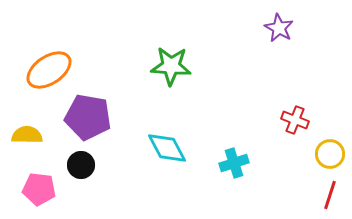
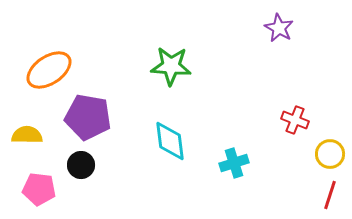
cyan diamond: moved 3 px right, 7 px up; rotated 21 degrees clockwise
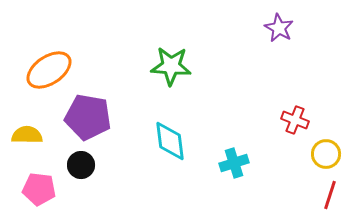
yellow circle: moved 4 px left
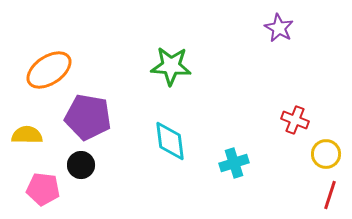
pink pentagon: moved 4 px right
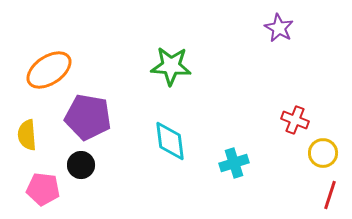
yellow semicircle: rotated 96 degrees counterclockwise
yellow circle: moved 3 px left, 1 px up
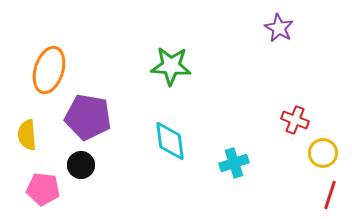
orange ellipse: rotated 39 degrees counterclockwise
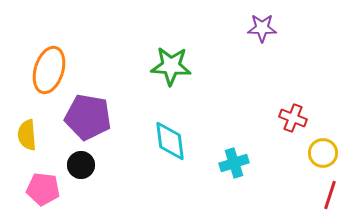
purple star: moved 17 px left; rotated 28 degrees counterclockwise
red cross: moved 2 px left, 2 px up
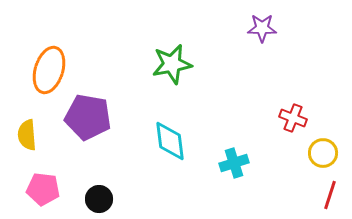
green star: moved 1 px right, 2 px up; rotated 15 degrees counterclockwise
black circle: moved 18 px right, 34 px down
